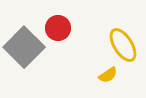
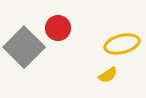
yellow ellipse: moved 1 px left, 1 px up; rotated 72 degrees counterclockwise
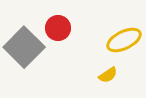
yellow ellipse: moved 2 px right, 4 px up; rotated 12 degrees counterclockwise
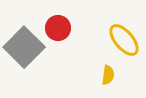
yellow ellipse: rotated 76 degrees clockwise
yellow semicircle: rotated 48 degrees counterclockwise
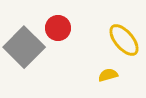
yellow semicircle: rotated 114 degrees counterclockwise
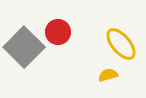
red circle: moved 4 px down
yellow ellipse: moved 3 px left, 4 px down
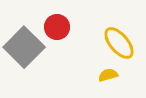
red circle: moved 1 px left, 5 px up
yellow ellipse: moved 2 px left, 1 px up
